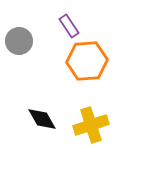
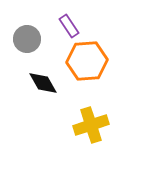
gray circle: moved 8 px right, 2 px up
black diamond: moved 1 px right, 36 px up
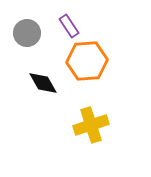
gray circle: moved 6 px up
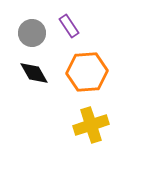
gray circle: moved 5 px right
orange hexagon: moved 11 px down
black diamond: moved 9 px left, 10 px up
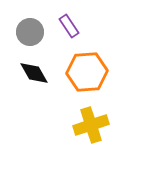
gray circle: moved 2 px left, 1 px up
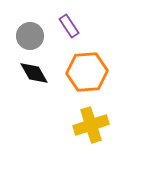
gray circle: moved 4 px down
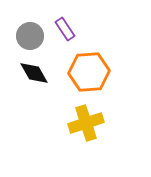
purple rectangle: moved 4 px left, 3 px down
orange hexagon: moved 2 px right
yellow cross: moved 5 px left, 2 px up
